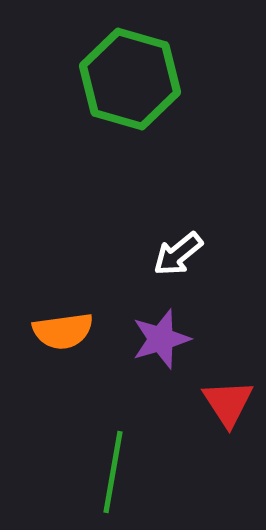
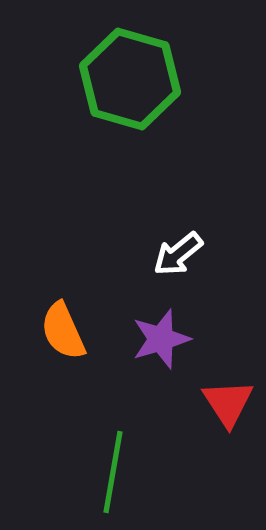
orange semicircle: rotated 74 degrees clockwise
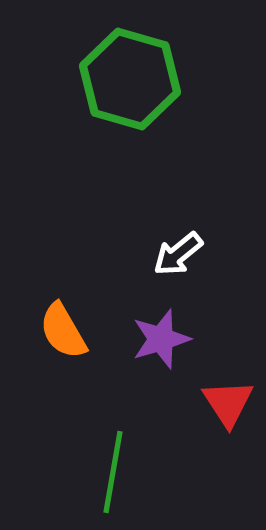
orange semicircle: rotated 6 degrees counterclockwise
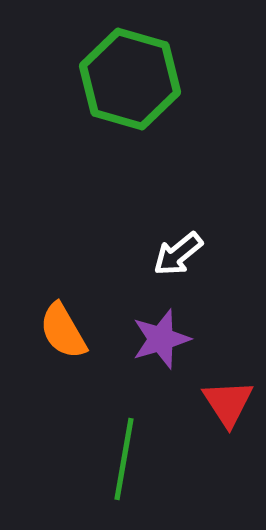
green line: moved 11 px right, 13 px up
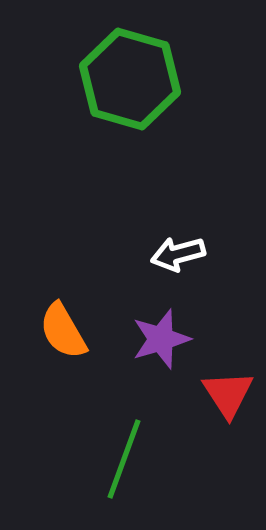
white arrow: rotated 24 degrees clockwise
red triangle: moved 9 px up
green line: rotated 10 degrees clockwise
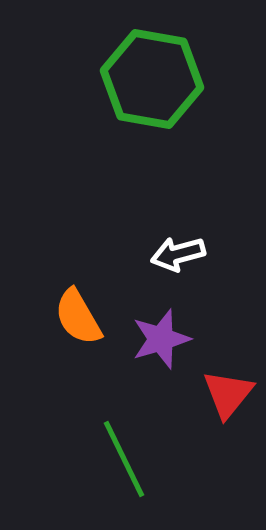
green hexagon: moved 22 px right; rotated 6 degrees counterclockwise
orange semicircle: moved 15 px right, 14 px up
red triangle: rotated 12 degrees clockwise
green line: rotated 46 degrees counterclockwise
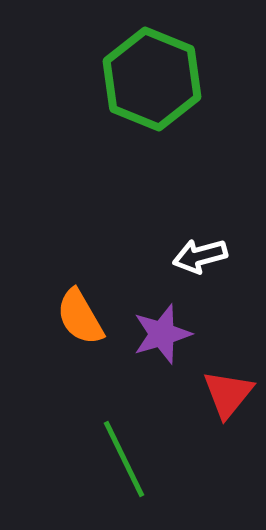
green hexagon: rotated 12 degrees clockwise
white arrow: moved 22 px right, 2 px down
orange semicircle: moved 2 px right
purple star: moved 1 px right, 5 px up
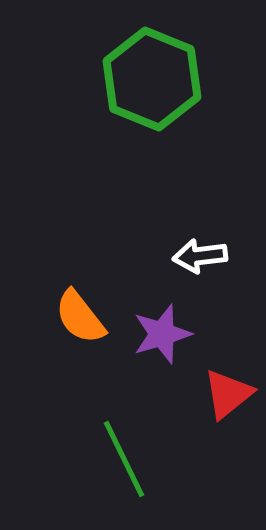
white arrow: rotated 8 degrees clockwise
orange semicircle: rotated 8 degrees counterclockwise
red triangle: rotated 12 degrees clockwise
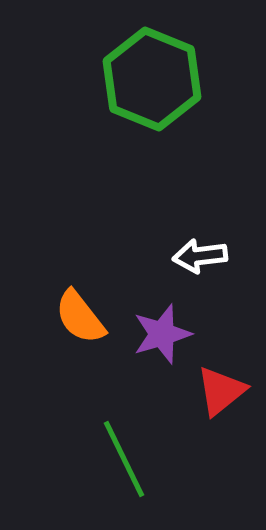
red triangle: moved 7 px left, 3 px up
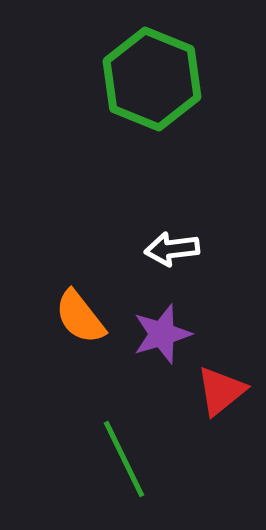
white arrow: moved 28 px left, 7 px up
